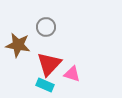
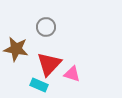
brown star: moved 2 px left, 4 px down
cyan rectangle: moved 6 px left
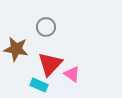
red triangle: moved 1 px right
pink triangle: rotated 18 degrees clockwise
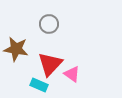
gray circle: moved 3 px right, 3 px up
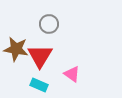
red triangle: moved 10 px left, 8 px up; rotated 12 degrees counterclockwise
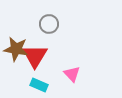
red triangle: moved 5 px left
pink triangle: rotated 12 degrees clockwise
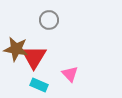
gray circle: moved 4 px up
red triangle: moved 1 px left, 1 px down
pink triangle: moved 2 px left
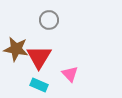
red triangle: moved 5 px right
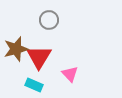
brown star: rotated 25 degrees counterclockwise
cyan rectangle: moved 5 px left
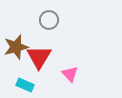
brown star: moved 2 px up
cyan rectangle: moved 9 px left
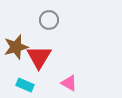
pink triangle: moved 1 px left, 9 px down; rotated 18 degrees counterclockwise
